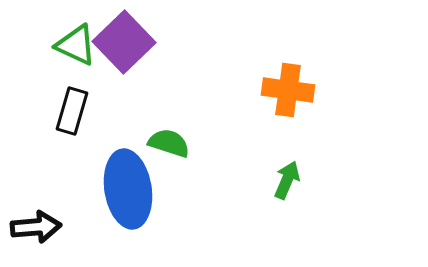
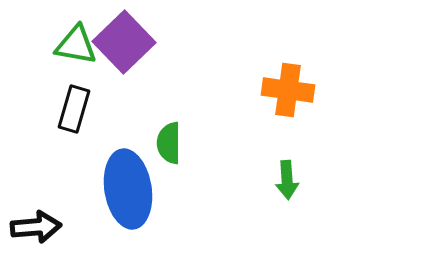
green triangle: rotated 15 degrees counterclockwise
black rectangle: moved 2 px right, 2 px up
green semicircle: rotated 108 degrees counterclockwise
green arrow: rotated 153 degrees clockwise
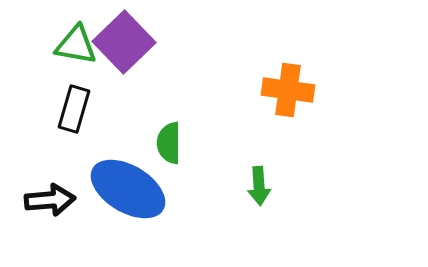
green arrow: moved 28 px left, 6 px down
blue ellipse: rotated 50 degrees counterclockwise
black arrow: moved 14 px right, 27 px up
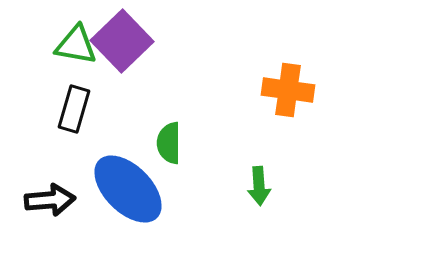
purple square: moved 2 px left, 1 px up
blue ellipse: rotated 14 degrees clockwise
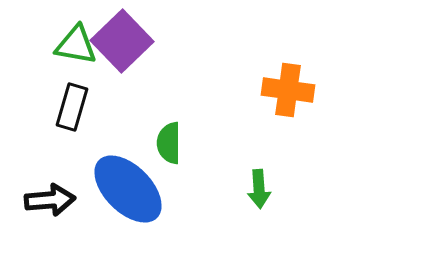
black rectangle: moved 2 px left, 2 px up
green arrow: moved 3 px down
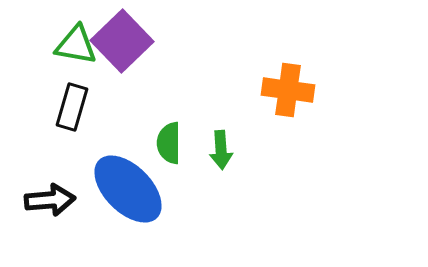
green arrow: moved 38 px left, 39 px up
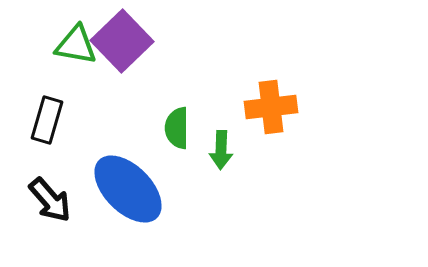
orange cross: moved 17 px left, 17 px down; rotated 15 degrees counterclockwise
black rectangle: moved 25 px left, 13 px down
green semicircle: moved 8 px right, 15 px up
green arrow: rotated 6 degrees clockwise
black arrow: rotated 54 degrees clockwise
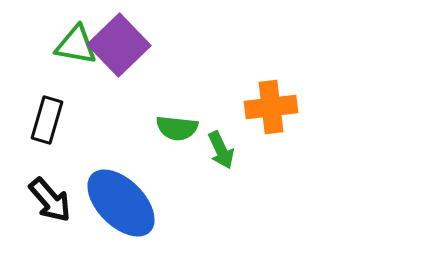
purple square: moved 3 px left, 4 px down
green semicircle: rotated 84 degrees counterclockwise
green arrow: rotated 27 degrees counterclockwise
blue ellipse: moved 7 px left, 14 px down
